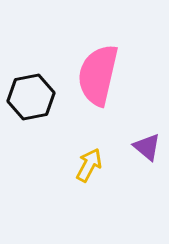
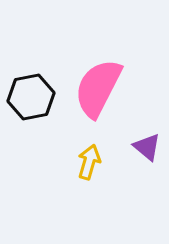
pink semicircle: moved 13 px down; rotated 14 degrees clockwise
yellow arrow: moved 3 px up; rotated 12 degrees counterclockwise
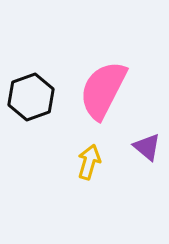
pink semicircle: moved 5 px right, 2 px down
black hexagon: rotated 9 degrees counterclockwise
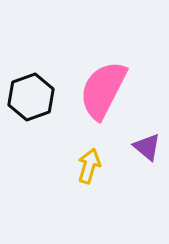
yellow arrow: moved 4 px down
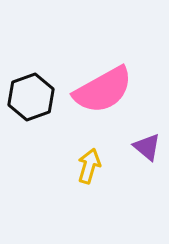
pink semicircle: rotated 146 degrees counterclockwise
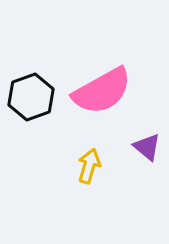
pink semicircle: moved 1 px left, 1 px down
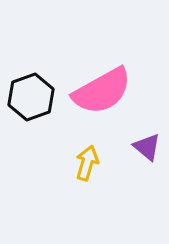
yellow arrow: moved 2 px left, 3 px up
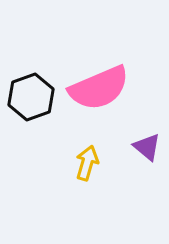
pink semicircle: moved 3 px left, 3 px up; rotated 6 degrees clockwise
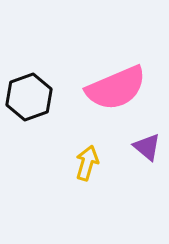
pink semicircle: moved 17 px right
black hexagon: moved 2 px left
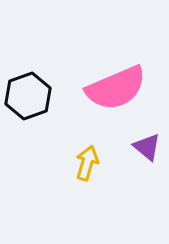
black hexagon: moved 1 px left, 1 px up
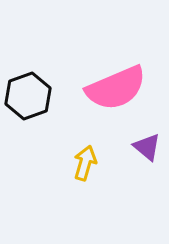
yellow arrow: moved 2 px left
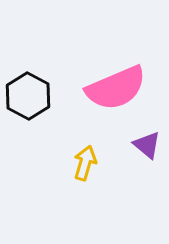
black hexagon: rotated 12 degrees counterclockwise
purple triangle: moved 2 px up
